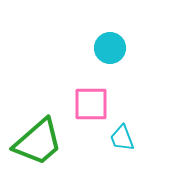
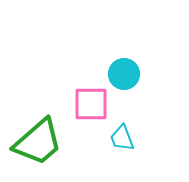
cyan circle: moved 14 px right, 26 px down
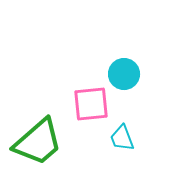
pink square: rotated 6 degrees counterclockwise
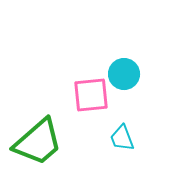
pink square: moved 9 px up
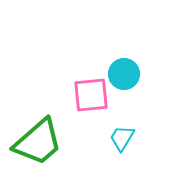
cyan trapezoid: rotated 52 degrees clockwise
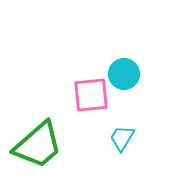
green trapezoid: moved 3 px down
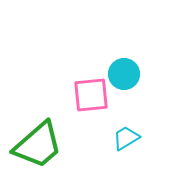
cyan trapezoid: moved 4 px right; rotated 28 degrees clockwise
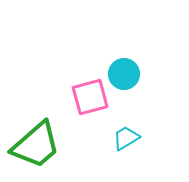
pink square: moved 1 px left, 2 px down; rotated 9 degrees counterclockwise
green trapezoid: moved 2 px left
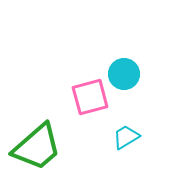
cyan trapezoid: moved 1 px up
green trapezoid: moved 1 px right, 2 px down
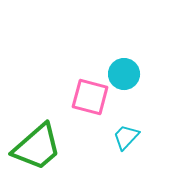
pink square: rotated 30 degrees clockwise
cyan trapezoid: rotated 16 degrees counterclockwise
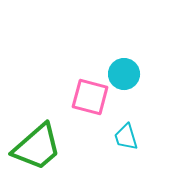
cyan trapezoid: rotated 60 degrees counterclockwise
